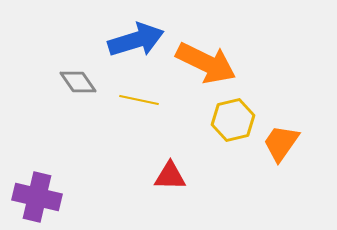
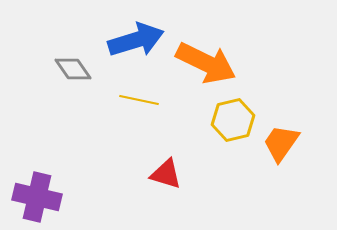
gray diamond: moved 5 px left, 13 px up
red triangle: moved 4 px left, 2 px up; rotated 16 degrees clockwise
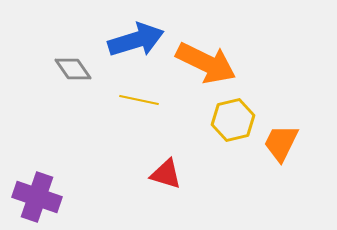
orange trapezoid: rotated 9 degrees counterclockwise
purple cross: rotated 6 degrees clockwise
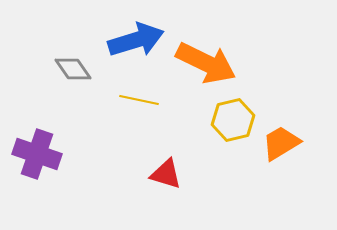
orange trapezoid: rotated 33 degrees clockwise
purple cross: moved 43 px up
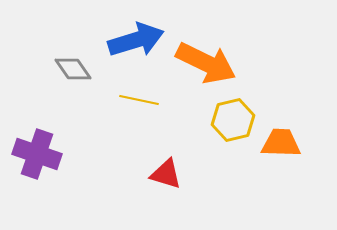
orange trapezoid: rotated 33 degrees clockwise
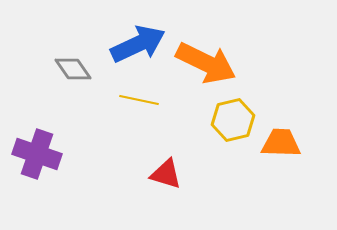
blue arrow: moved 2 px right, 4 px down; rotated 8 degrees counterclockwise
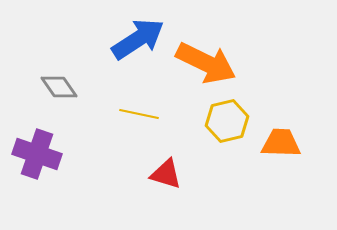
blue arrow: moved 5 px up; rotated 8 degrees counterclockwise
gray diamond: moved 14 px left, 18 px down
yellow line: moved 14 px down
yellow hexagon: moved 6 px left, 1 px down
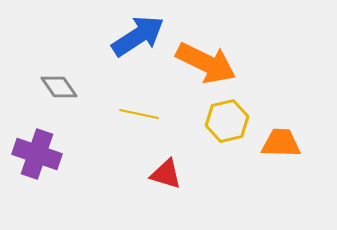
blue arrow: moved 3 px up
